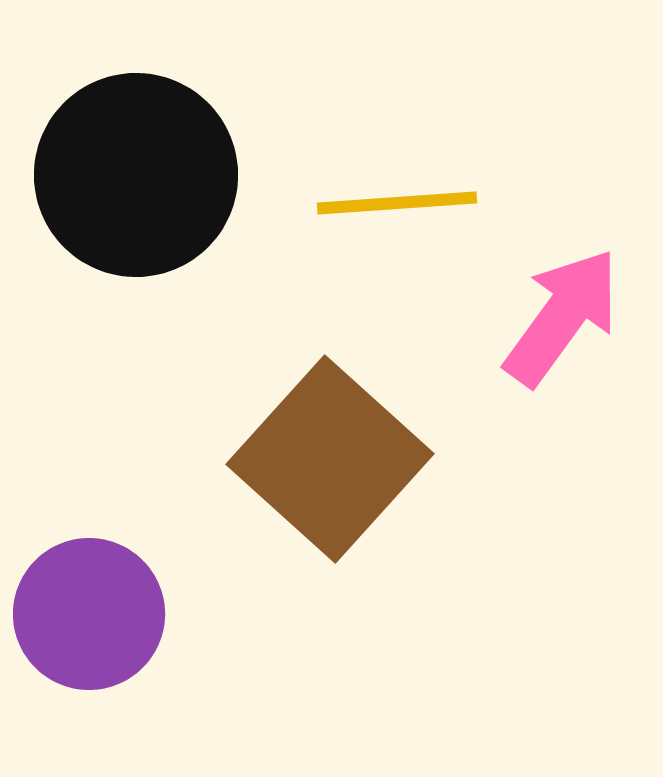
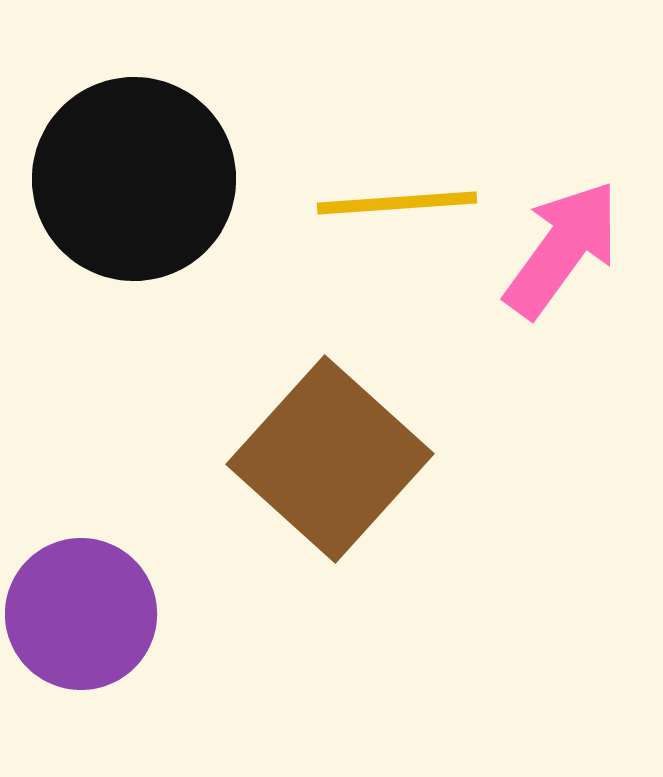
black circle: moved 2 px left, 4 px down
pink arrow: moved 68 px up
purple circle: moved 8 px left
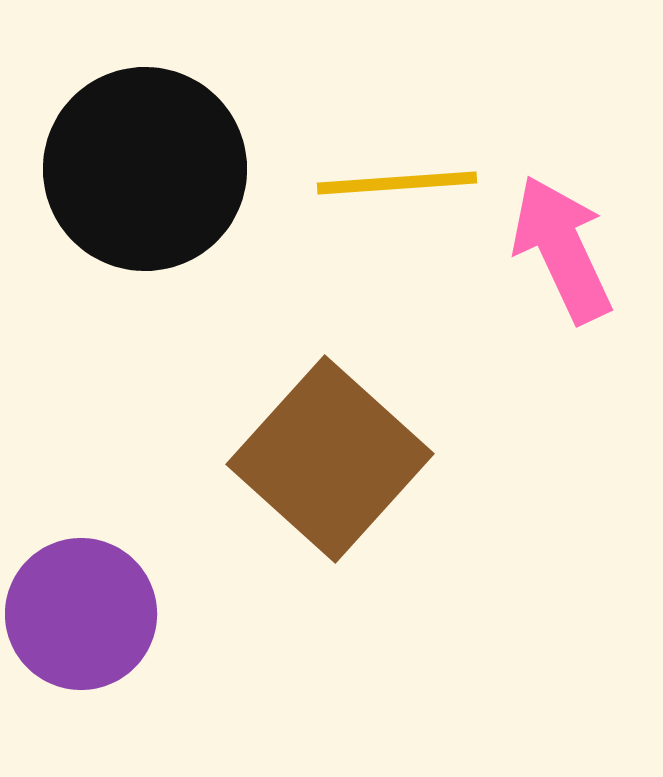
black circle: moved 11 px right, 10 px up
yellow line: moved 20 px up
pink arrow: rotated 61 degrees counterclockwise
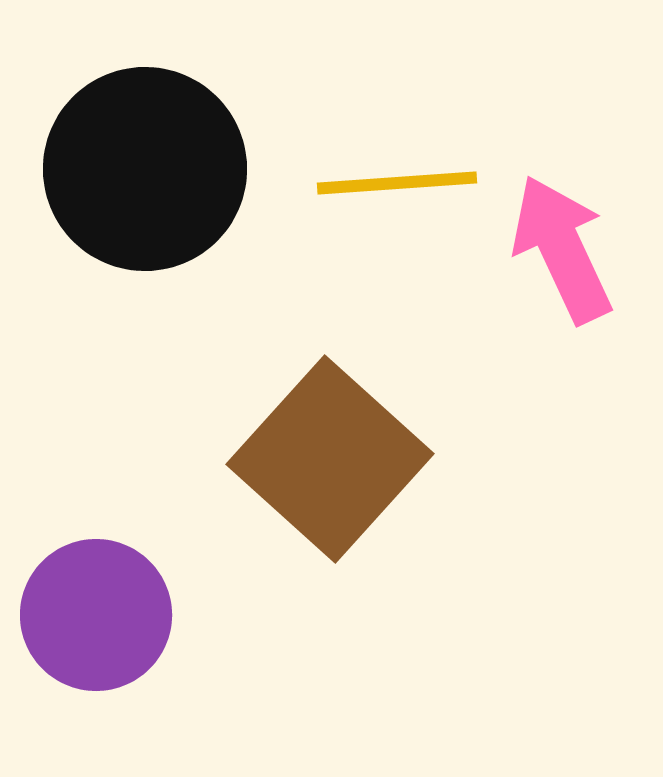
purple circle: moved 15 px right, 1 px down
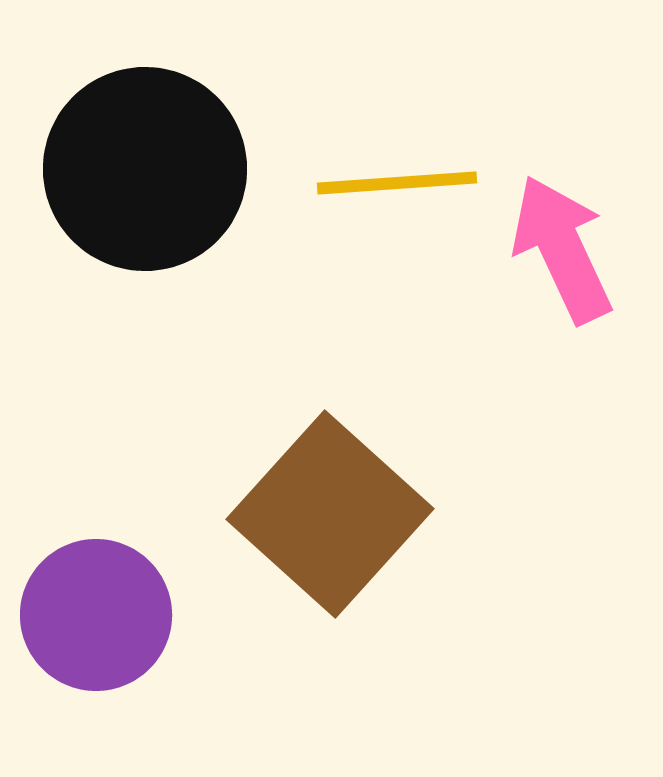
brown square: moved 55 px down
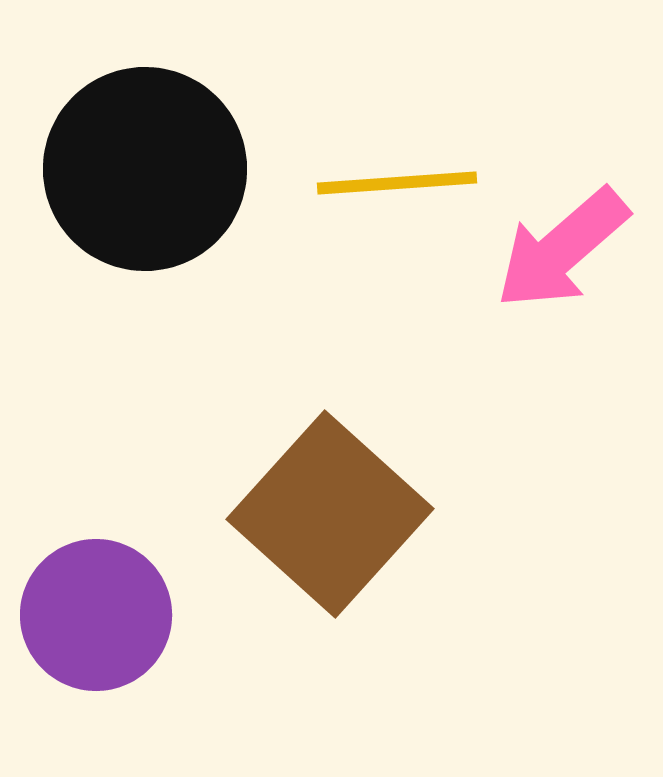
pink arrow: rotated 106 degrees counterclockwise
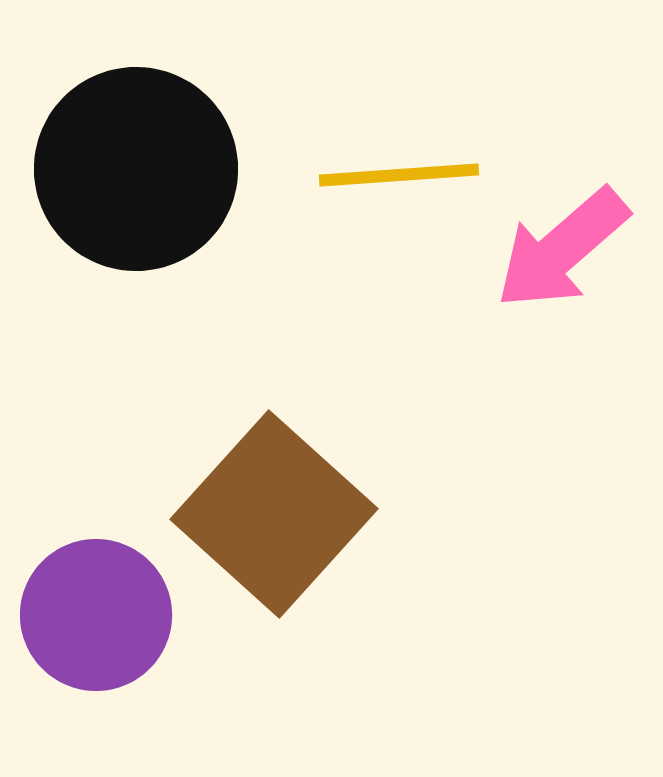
black circle: moved 9 px left
yellow line: moved 2 px right, 8 px up
brown square: moved 56 px left
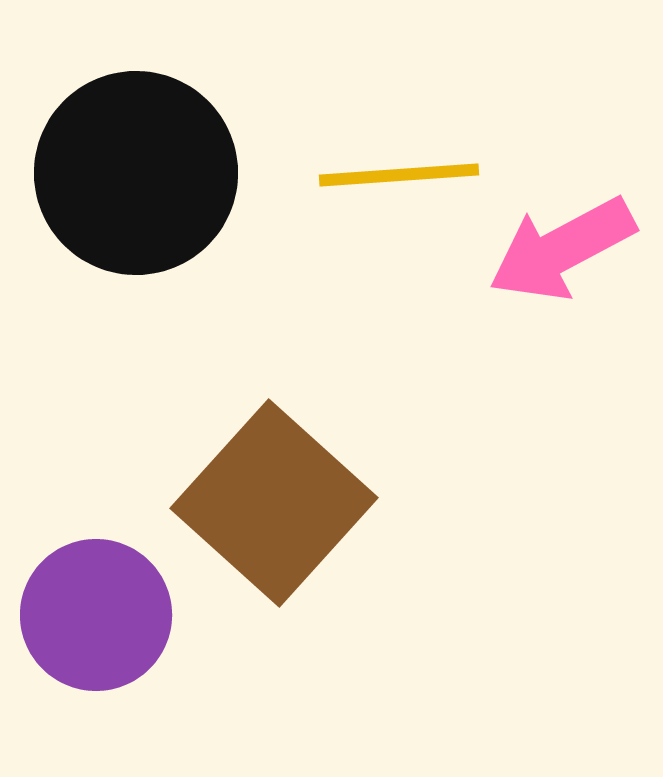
black circle: moved 4 px down
pink arrow: rotated 13 degrees clockwise
brown square: moved 11 px up
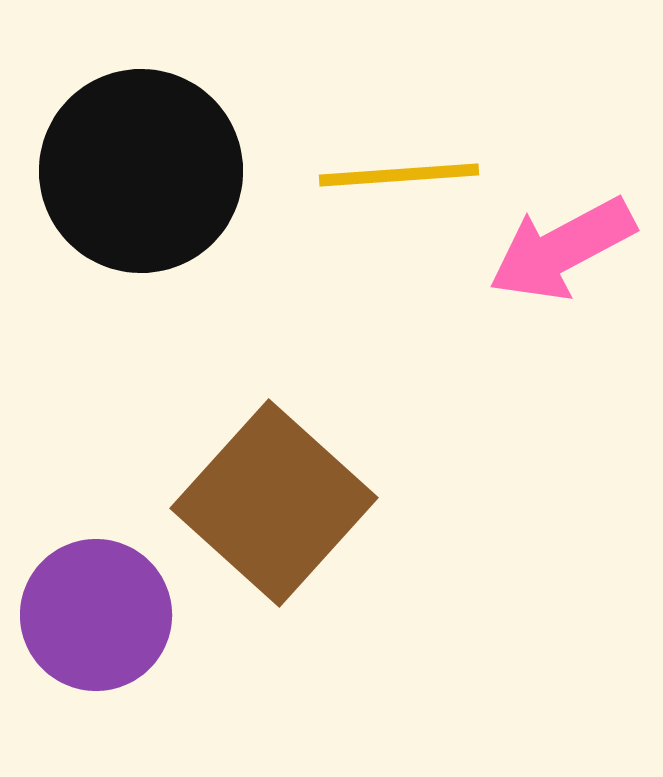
black circle: moved 5 px right, 2 px up
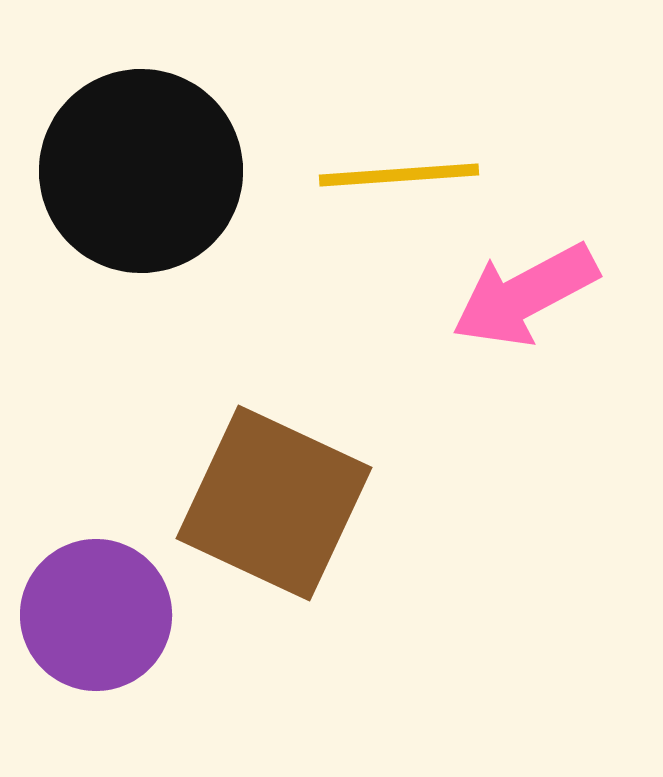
pink arrow: moved 37 px left, 46 px down
brown square: rotated 17 degrees counterclockwise
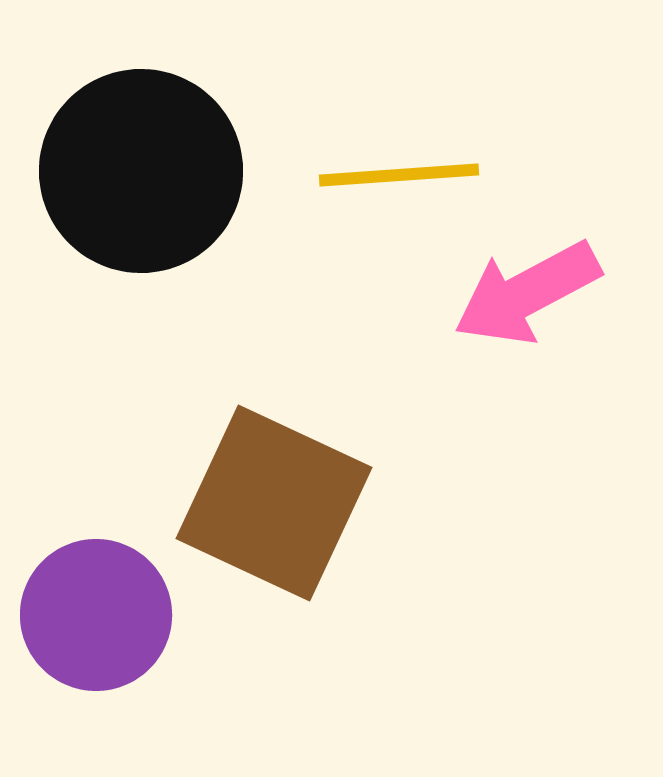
pink arrow: moved 2 px right, 2 px up
